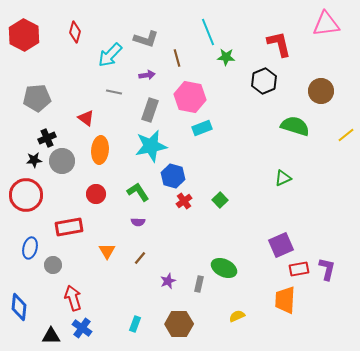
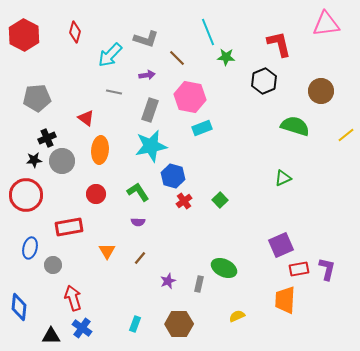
brown line at (177, 58): rotated 30 degrees counterclockwise
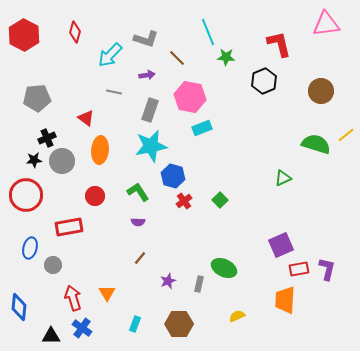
green semicircle at (295, 126): moved 21 px right, 18 px down
red circle at (96, 194): moved 1 px left, 2 px down
orange triangle at (107, 251): moved 42 px down
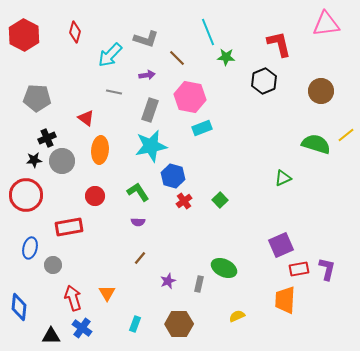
gray pentagon at (37, 98): rotated 8 degrees clockwise
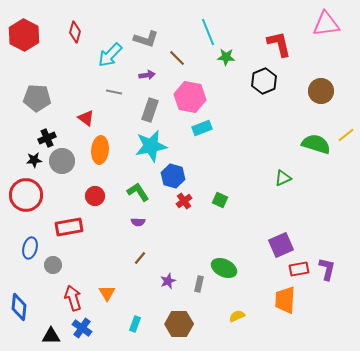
green square at (220, 200): rotated 21 degrees counterclockwise
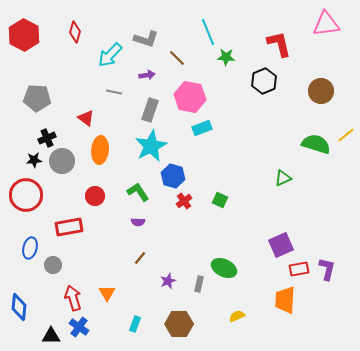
cyan star at (151, 146): rotated 16 degrees counterclockwise
blue cross at (82, 328): moved 3 px left, 1 px up
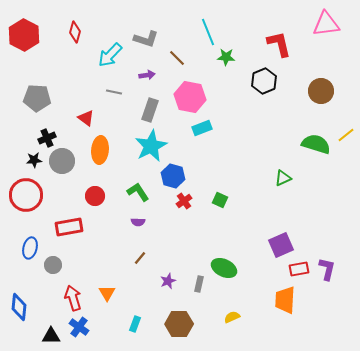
yellow semicircle at (237, 316): moved 5 px left, 1 px down
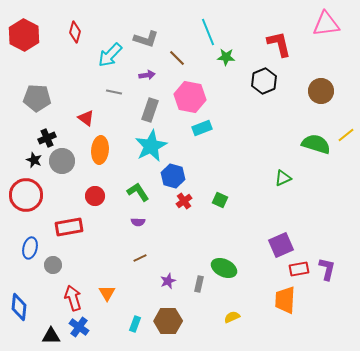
black star at (34, 160): rotated 28 degrees clockwise
brown line at (140, 258): rotated 24 degrees clockwise
brown hexagon at (179, 324): moved 11 px left, 3 px up
